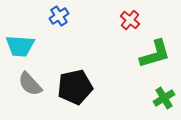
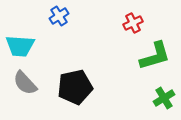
red cross: moved 3 px right, 3 px down; rotated 24 degrees clockwise
green L-shape: moved 2 px down
gray semicircle: moved 5 px left, 1 px up
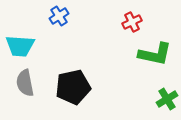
red cross: moved 1 px left, 1 px up
green L-shape: moved 2 px up; rotated 28 degrees clockwise
gray semicircle: rotated 32 degrees clockwise
black pentagon: moved 2 px left
green cross: moved 3 px right, 1 px down
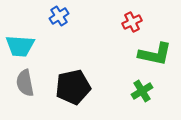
green cross: moved 25 px left, 8 px up
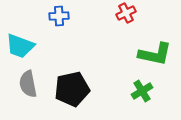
blue cross: rotated 30 degrees clockwise
red cross: moved 6 px left, 9 px up
cyan trapezoid: rotated 16 degrees clockwise
gray semicircle: moved 3 px right, 1 px down
black pentagon: moved 1 px left, 2 px down
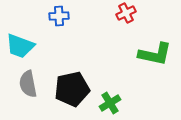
green cross: moved 32 px left, 12 px down
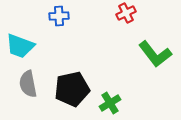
green L-shape: rotated 40 degrees clockwise
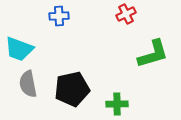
red cross: moved 1 px down
cyan trapezoid: moved 1 px left, 3 px down
green L-shape: moved 2 px left; rotated 68 degrees counterclockwise
green cross: moved 7 px right, 1 px down; rotated 30 degrees clockwise
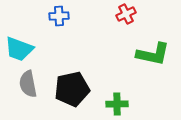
green L-shape: rotated 28 degrees clockwise
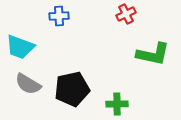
cyan trapezoid: moved 1 px right, 2 px up
gray semicircle: rotated 48 degrees counterclockwise
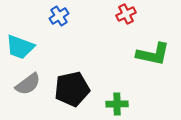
blue cross: rotated 30 degrees counterclockwise
gray semicircle: rotated 68 degrees counterclockwise
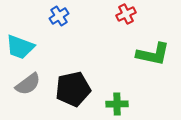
black pentagon: moved 1 px right
